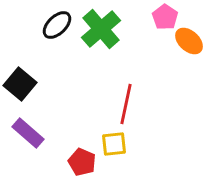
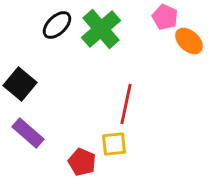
pink pentagon: rotated 10 degrees counterclockwise
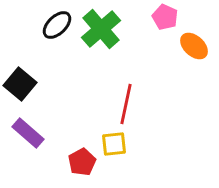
orange ellipse: moved 5 px right, 5 px down
red pentagon: rotated 20 degrees clockwise
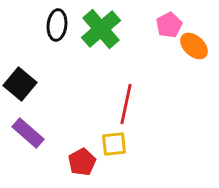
pink pentagon: moved 4 px right, 8 px down; rotated 20 degrees clockwise
black ellipse: rotated 40 degrees counterclockwise
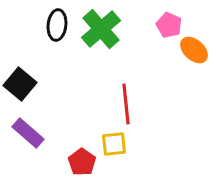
pink pentagon: rotated 20 degrees counterclockwise
orange ellipse: moved 4 px down
red line: rotated 18 degrees counterclockwise
red pentagon: rotated 8 degrees counterclockwise
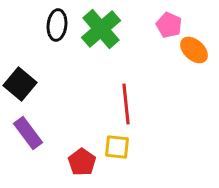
purple rectangle: rotated 12 degrees clockwise
yellow square: moved 3 px right, 3 px down; rotated 12 degrees clockwise
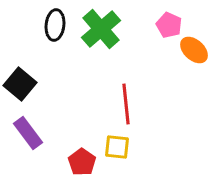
black ellipse: moved 2 px left
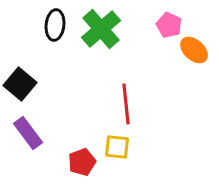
red pentagon: rotated 16 degrees clockwise
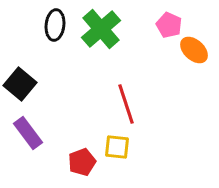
red line: rotated 12 degrees counterclockwise
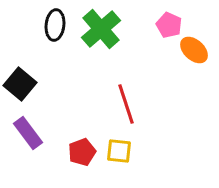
yellow square: moved 2 px right, 4 px down
red pentagon: moved 10 px up
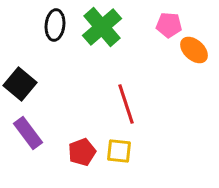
pink pentagon: rotated 20 degrees counterclockwise
green cross: moved 1 px right, 2 px up
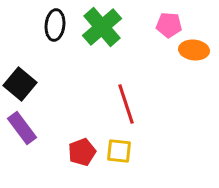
orange ellipse: rotated 36 degrees counterclockwise
purple rectangle: moved 6 px left, 5 px up
